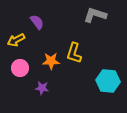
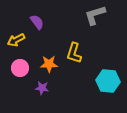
gray L-shape: rotated 35 degrees counterclockwise
orange star: moved 2 px left, 3 px down
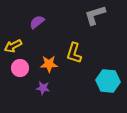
purple semicircle: rotated 91 degrees counterclockwise
yellow arrow: moved 3 px left, 6 px down
purple star: moved 1 px right
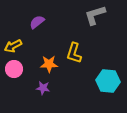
pink circle: moved 6 px left, 1 px down
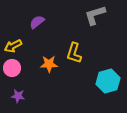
pink circle: moved 2 px left, 1 px up
cyan hexagon: rotated 20 degrees counterclockwise
purple star: moved 25 px left, 8 px down
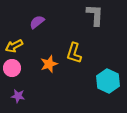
gray L-shape: rotated 110 degrees clockwise
yellow arrow: moved 1 px right
orange star: rotated 18 degrees counterclockwise
cyan hexagon: rotated 20 degrees counterclockwise
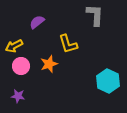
yellow L-shape: moved 6 px left, 9 px up; rotated 35 degrees counterclockwise
pink circle: moved 9 px right, 2 px up
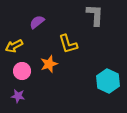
pink circle: moved 1 px right, 5 px down
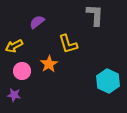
orange star: rotated 12 degrees counterclockwise
purple star: moved 4 px left, 1 px up
